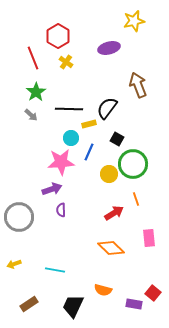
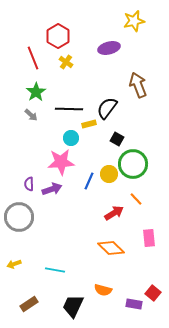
blue line: moved 29 px down
orange line: rotated 24 degrees counterclockwise
purple semicircle: moved 32 px left, 26 px up
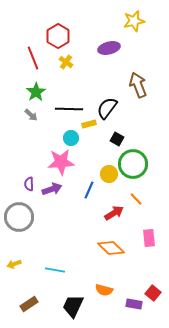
blue line: moved 9 px down
orange semicircle: moved 1 px right
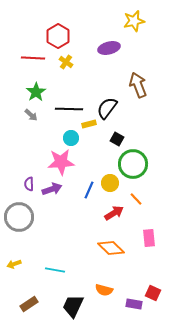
red line: rotated 65 degrees counterclockwise
yellow circle: moved 1 px right, 9 px down
red square: rotated 14 degrees counterclockwise
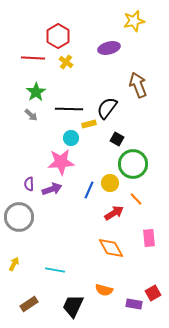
orange diamond: rotated 16 degrees clockwise
yellow arrow: rotated 136 degrees clockwise
red square: rotated 35 degrees clockwise
